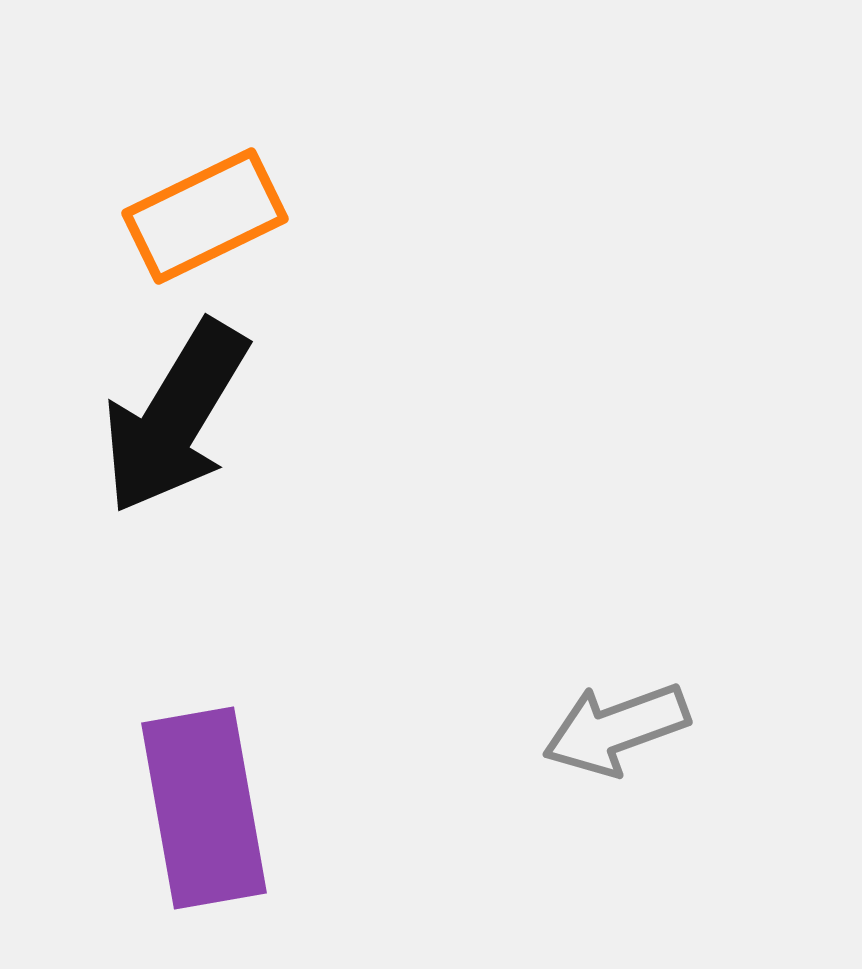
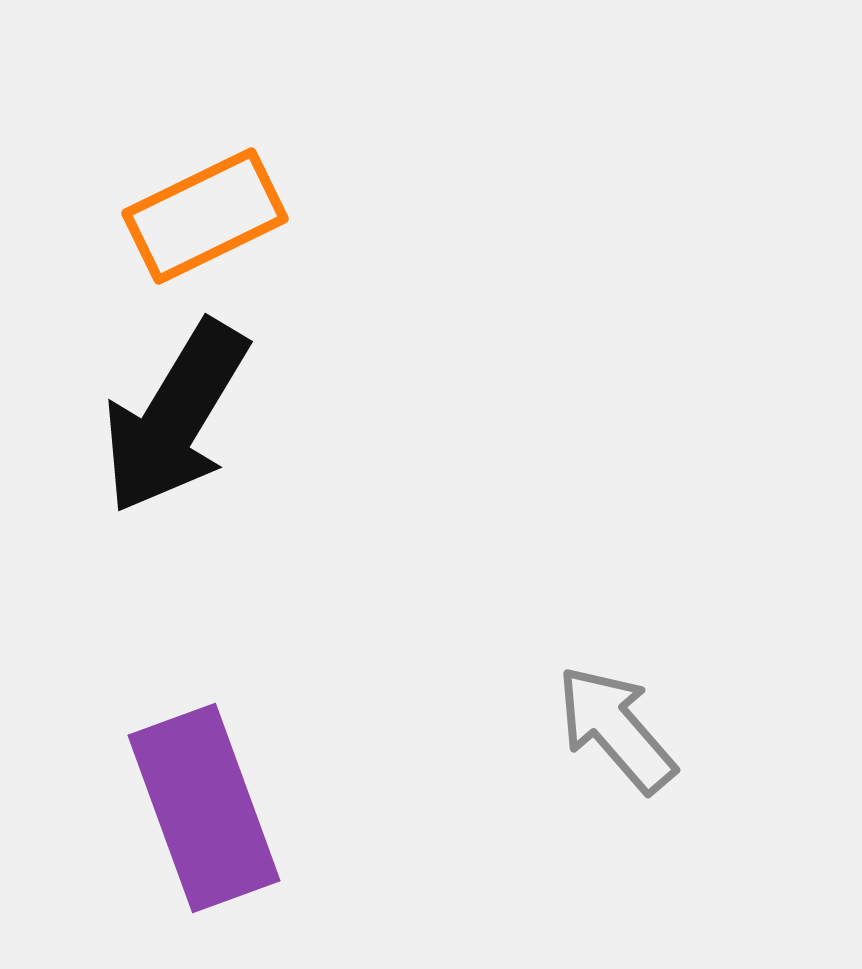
gray arrow: rotated 69 degrees clockwise
purple rectangle: rotated 10 degrees counterclockwise
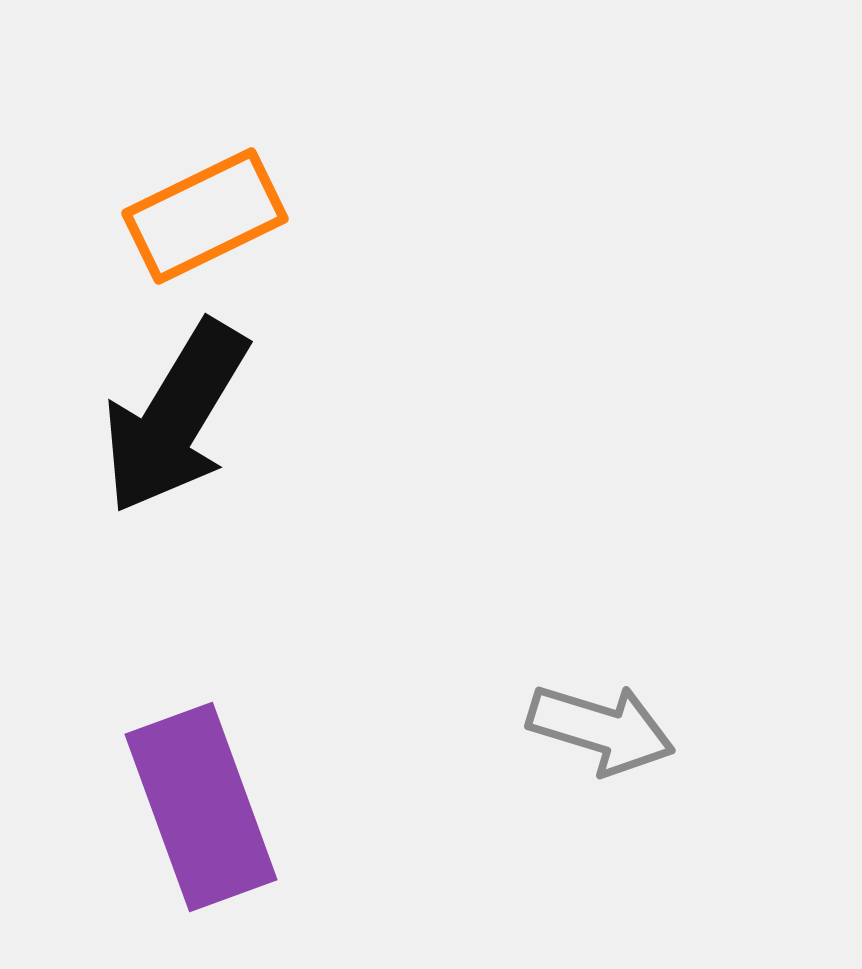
gray arrow: moved 15 px left; rotated 148 degrees clockwise
purple rectangle: moved 3 px left, 1 px up
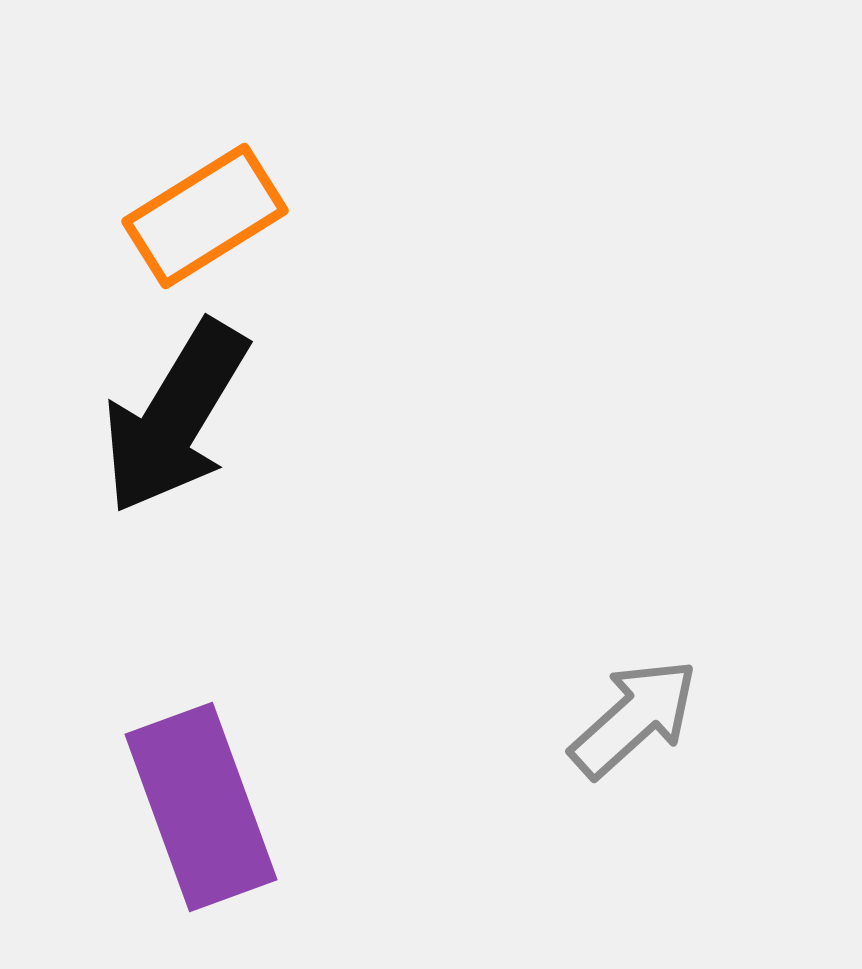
orange rectangle: rotated 6 degrees counterclockwise
gray arrow: moved 33 px right, 11 px up; rotated 59 degrees counterclockwise
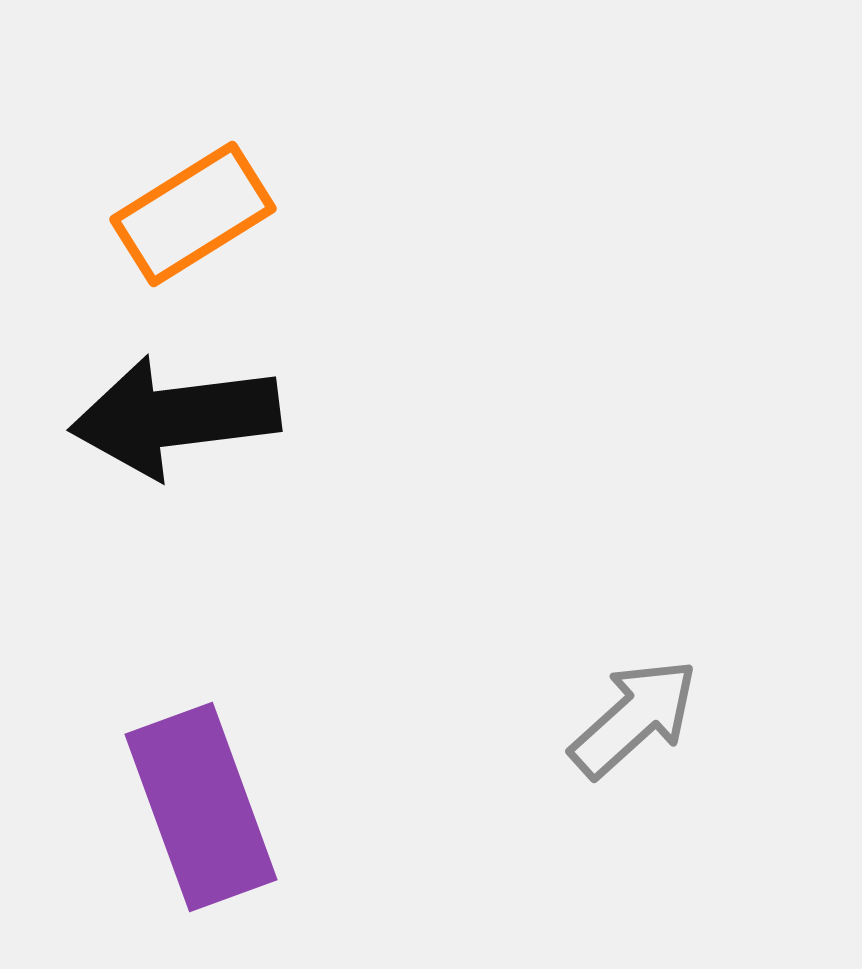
orange rectangle: moved 12 px left, 2 px up
black arrow: rotated 52 degrees clockwise
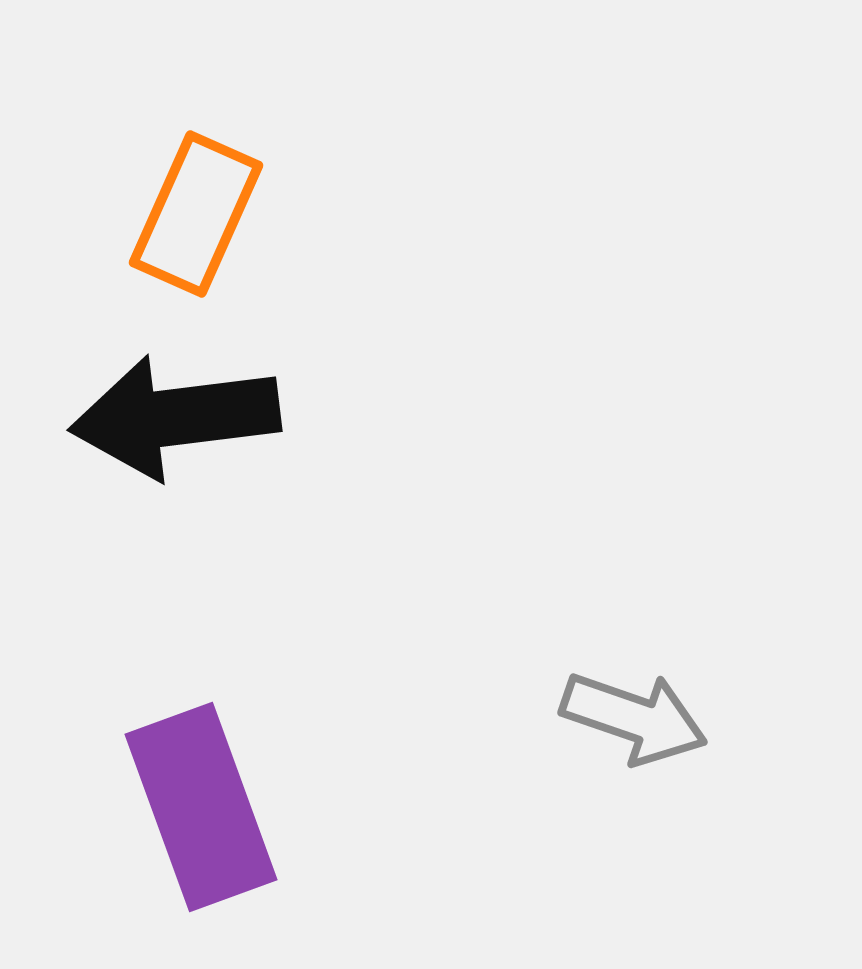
orange rectangle: moved 3 px right; rotated 34 degrees counterclockwise
gray arrow: rotated 61 degrees clockwise
